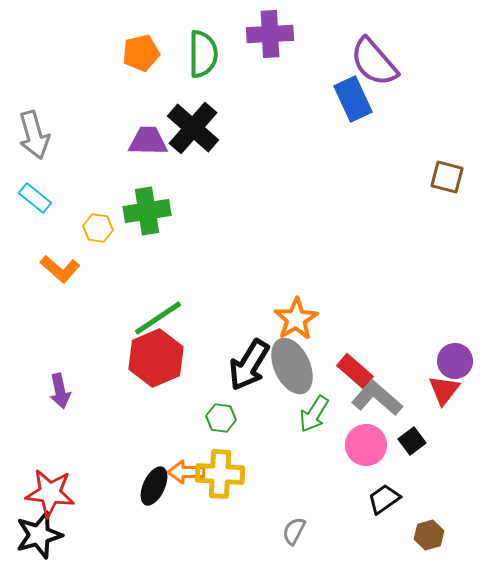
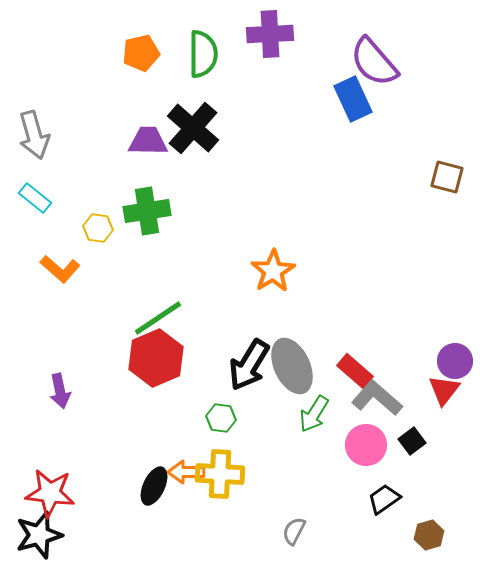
orange star: moved 23 px left, 48 px up
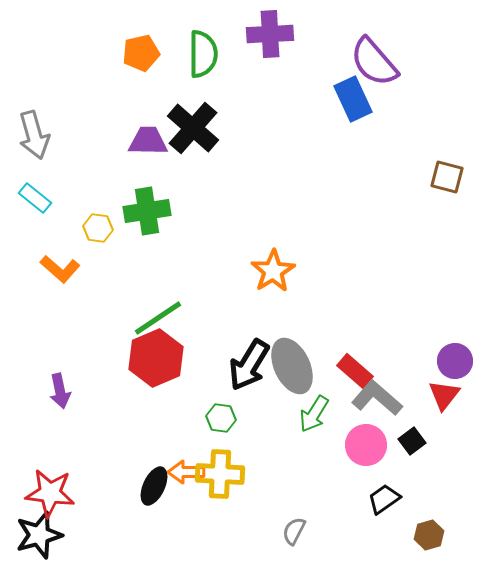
red triangle: moved 5 px down
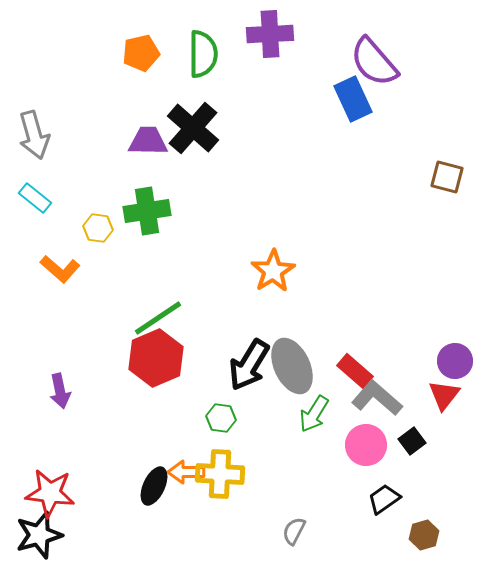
brown hexagon: moved 5 px left
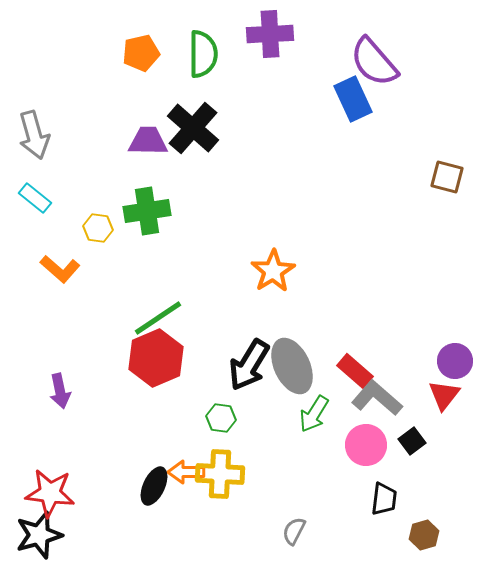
black trapezoid: rotated 132 degrees clockwise
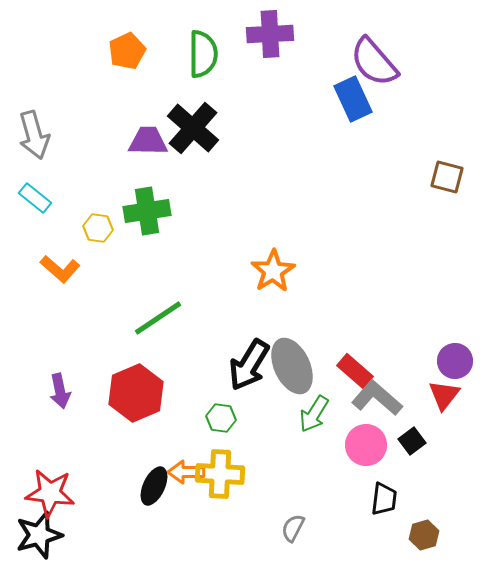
orange pentagon: moved 14 px left, 2 px up; rotated 12 degrees counterclockwise
red hexagon: moved 20 px left, 35 px down
gray semicircle: moved 1 px left, 3 px up
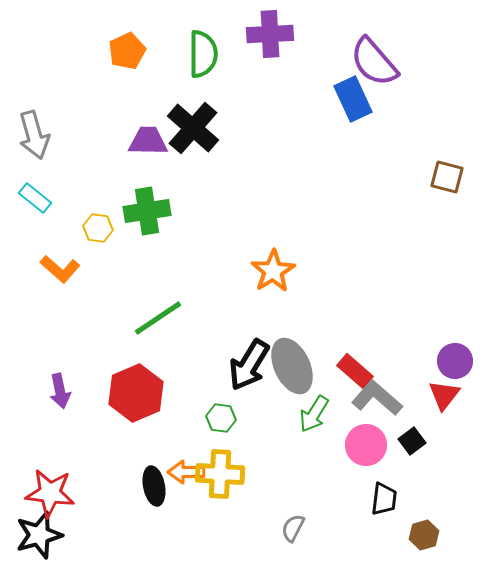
black ellipse: rotated 36 degrees counterclockwise
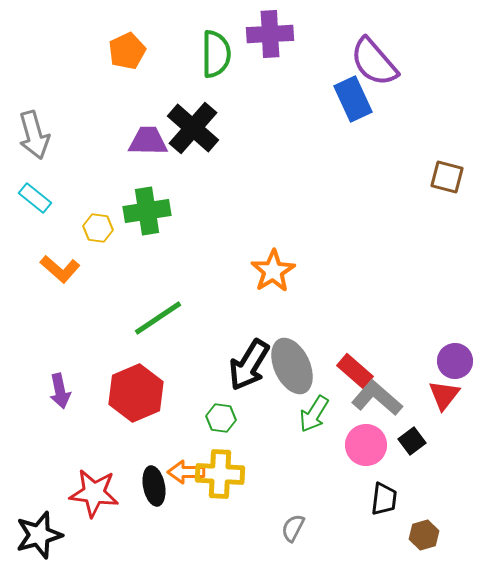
green semicircle: moved 13 px right
red star: moved 44 px right
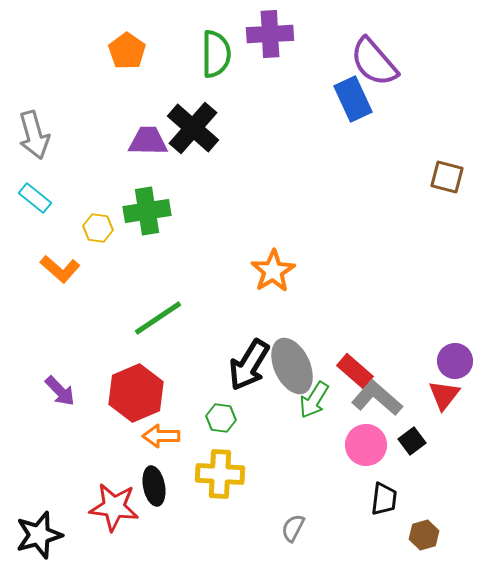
orange pentagon: rotated 12 degrees counterclockwise
purple arrow: rotated 32 degrees counterclockwise
green arrow: moved 14 px up
orange arrow: moved 25 px left, 36 px up
red star: moved 20 px right, 14 px down
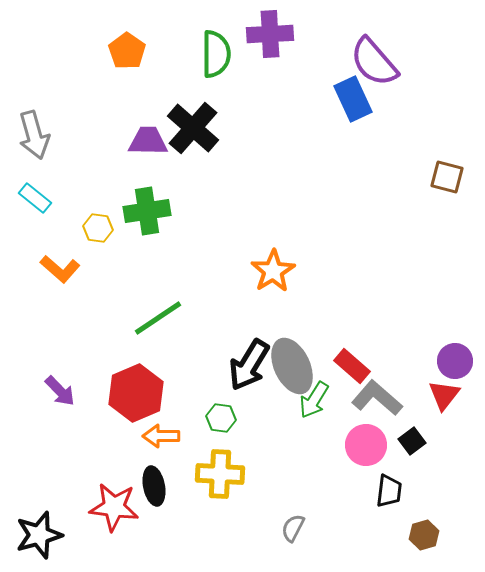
red rectangle: moved 3 px left, 5 px up
black trapezoid: moved 5 px right, 8 px up
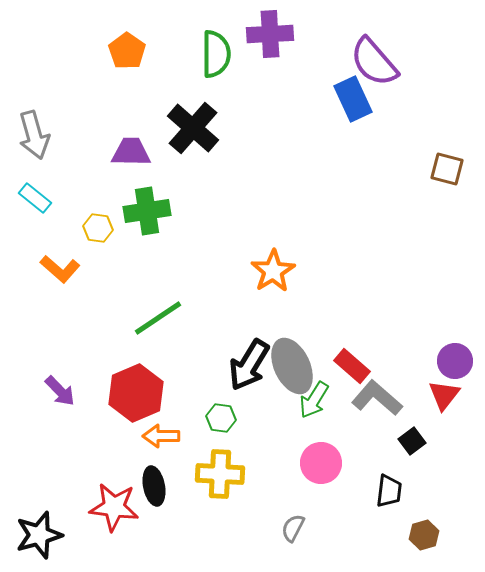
purple trapezoid: moved 17 px left, 11 px down
brown square: moved 8 px up
pink circle: moved 45 px left, 18 px down
